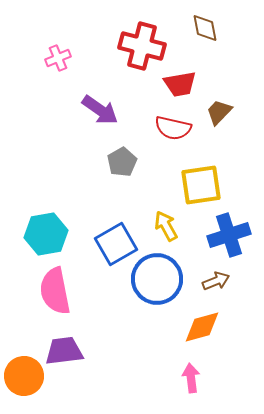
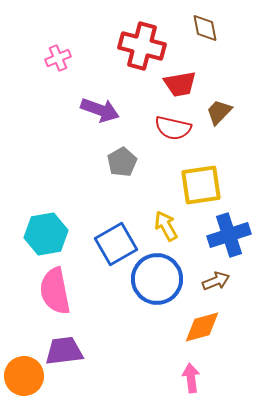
purple arrow: rotated 15 degrees counterclockwise
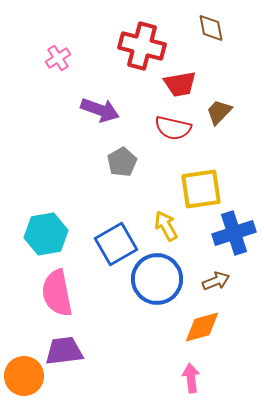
brown diamond: moved 6 px right
pink cross: rotated 10 degrees counterclockwise
yellow square: moved 4 px down
blue cross: moved 5 px right, 2 px up
pink semicircle: moved 2 px right, 2 px down
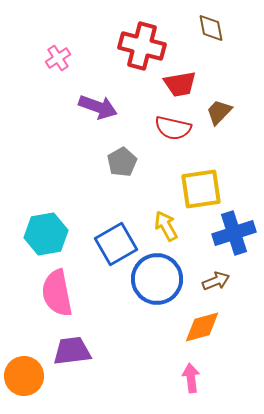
purple arrow: moved 2 px left, 3 px up
purple trapezoid: moved 8 px right
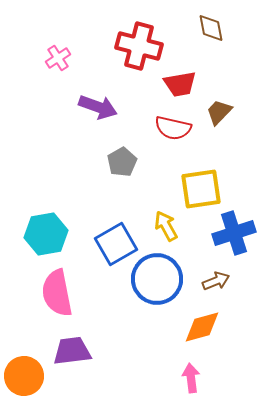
red cross: moved 3 px left
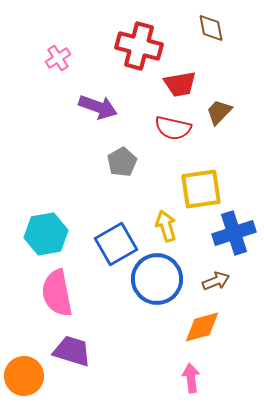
yellow arrow: rotated 12 degrees clockwise
purple trapezoid: rotated 24 degrees clockwise
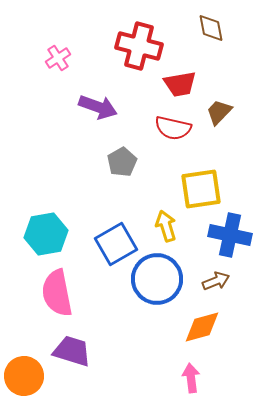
blue cross: moved 4 px left, 2 px down; rotated 30 degrees clockwise
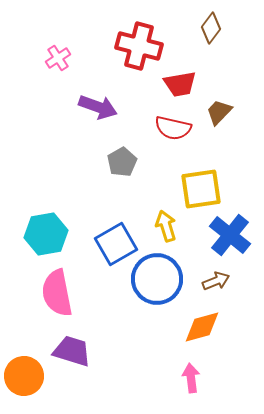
brown diamond: rotated 48 degrees clockwise
blue cross: rotated 27 degrees clockwise
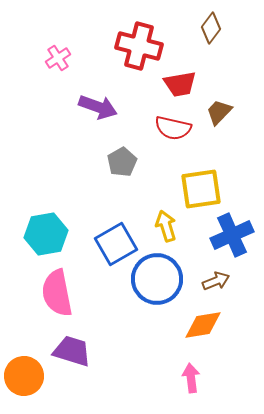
blue cross: moved 2 px right; rotated 27 degrees clockwise
orange diamond: moved 1 px right, 2 px up; rotated 6 degrees clockwise
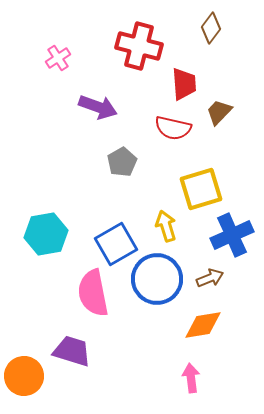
red trapezoid: moved 4 px right; rotated 84 degrees counterclockwise
yellow square: rotated 9 degrees counterclockwise
brown arrow: moved 6 px left, 3 px up
pink semicircle: moved 36 px right
